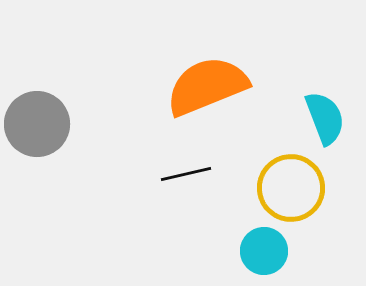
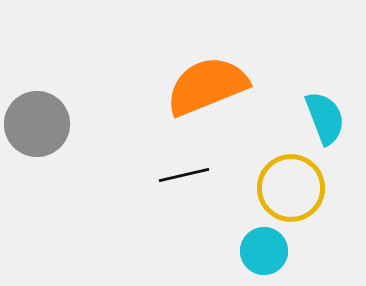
black line: moved 2 px left, 1 px down
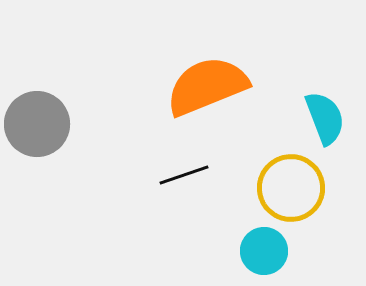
black line: rotated 6 degrees counterclockwise
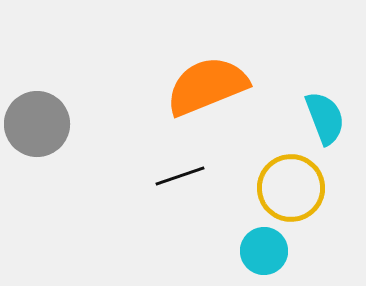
black line: moved 4 px left, 1 px down
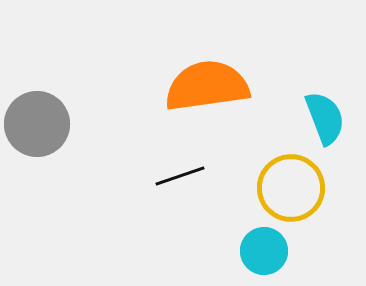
orange semicircle: rotated 14 degrees clockwise
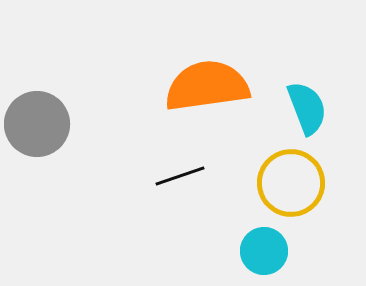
cyan semicircle: moved 18 px left, 10 px up
yellow circle: moved 5 px up
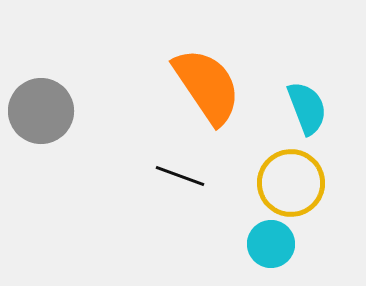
orange semicircle: rotated 64 degrees clockwise
gray circle: moved 4 px right, 13 px up
black line: rotated 39 degrees clockwise
cyan circle: moved 7 px right, 7 px up
